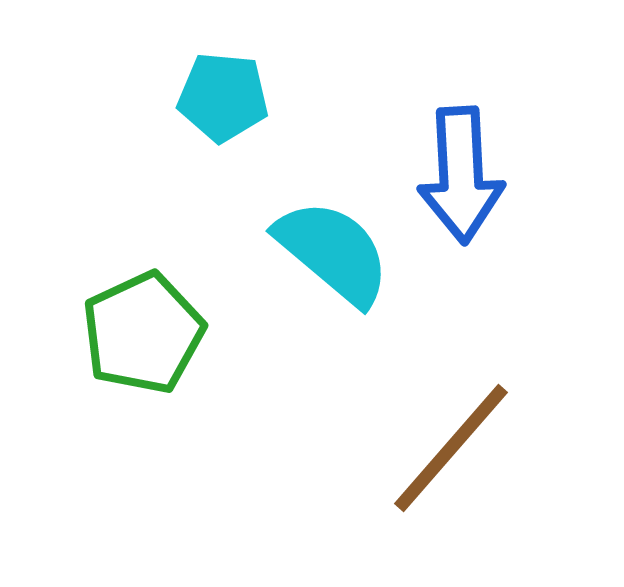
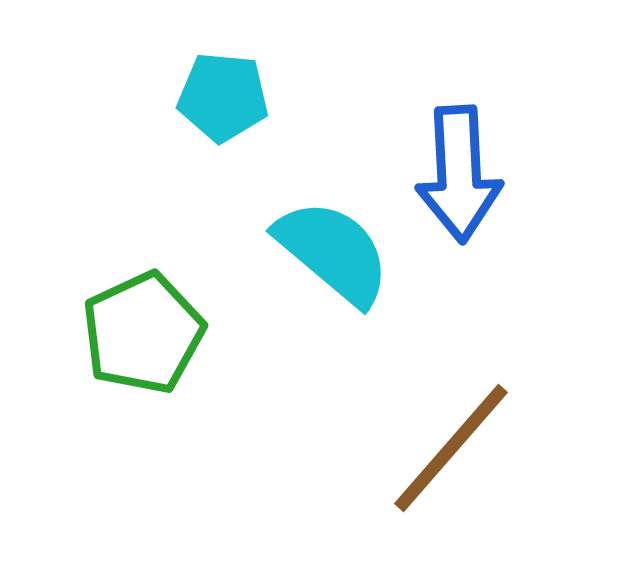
blue arrow: moved 2 px left, 1 px up
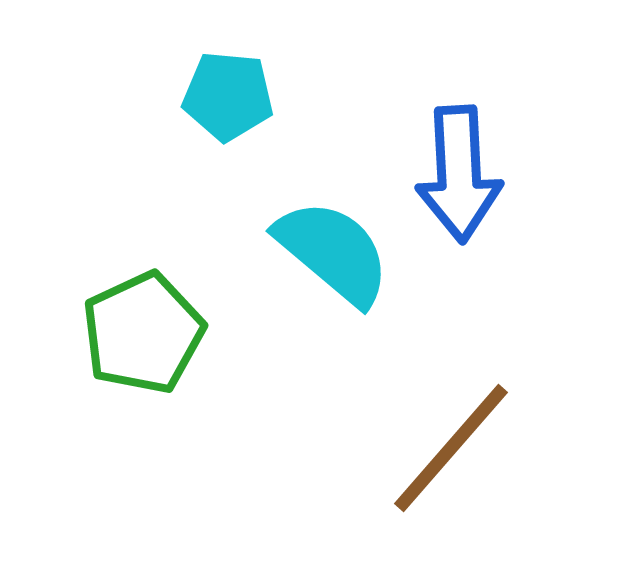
cyan pentagon: moved 5 px right, 1 px up
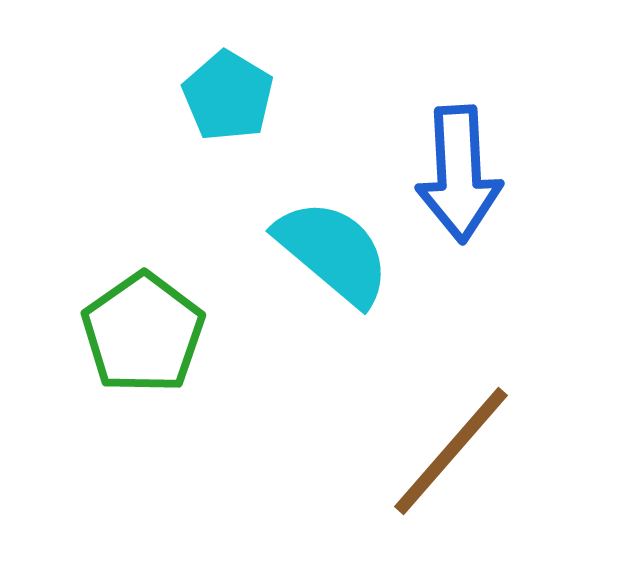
cyan pentagon: rotated 26 degrees clockwise
green pentagon: rotated 10 degrees counterclockwise
brown line: moved 3 px down
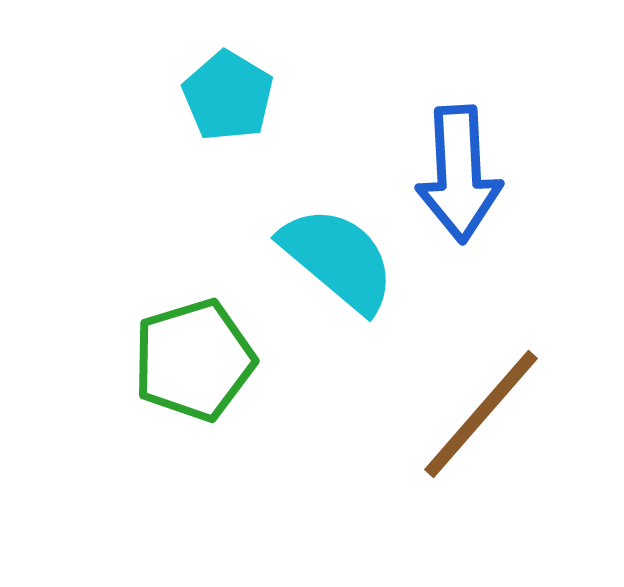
cyan semicircle: moved 5 px right, 7 px down
green pentagon: moved 51 px right, 27 px down; rotated 18 degrees clockwise
brown line: moved 30 px right, 37 px up
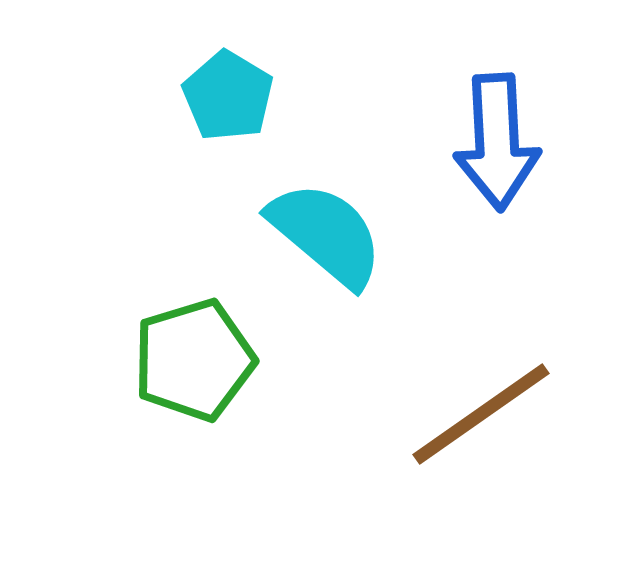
blue arrow: moved 38 px right, 32 px up
cyan semicircle: moved 12 px left, 25 px up
brown line: rotated 14 degrees clockwise
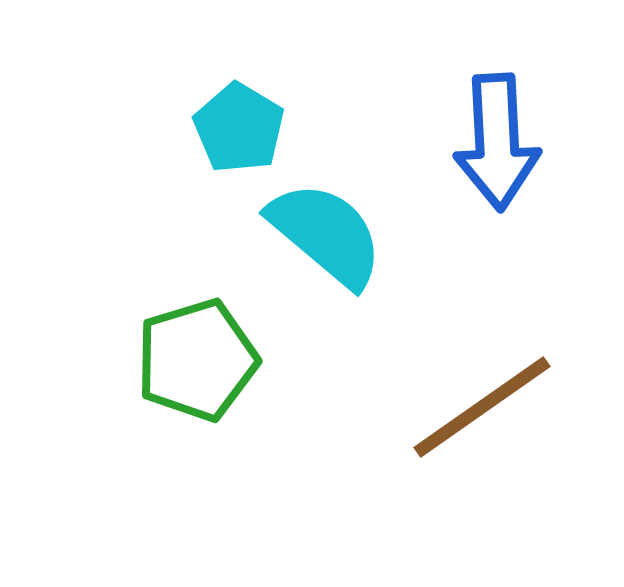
cyan pentagon: moved 11 px right, 32 px down
green pentagon: moved 3 px right
brown line: moved 1 px right, 7 px up
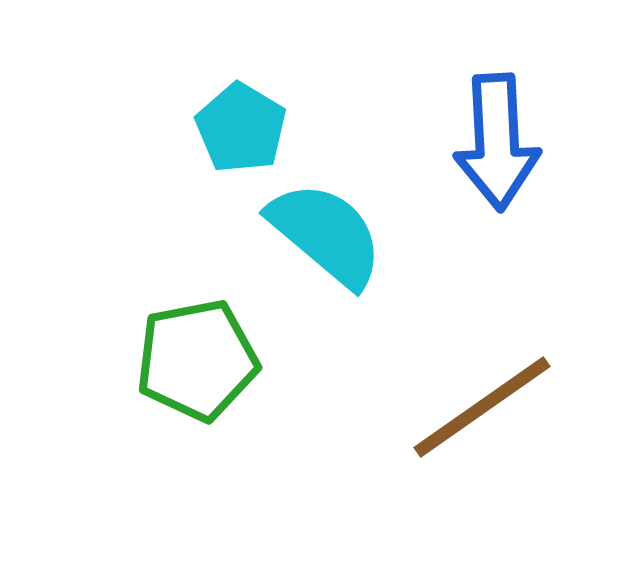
cyan pentagon: moved 2 px right
green pentagon: rotated 6 degrees clockwise
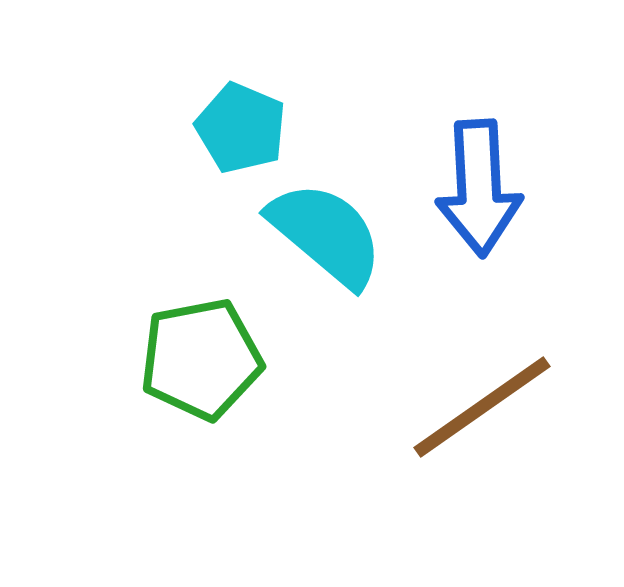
cyan pentagon: rotated 8 degrees counterclockwise
blue arrow: moved 18 px left, 46 px down
green pentagon: moved 4 px right, 1 px up
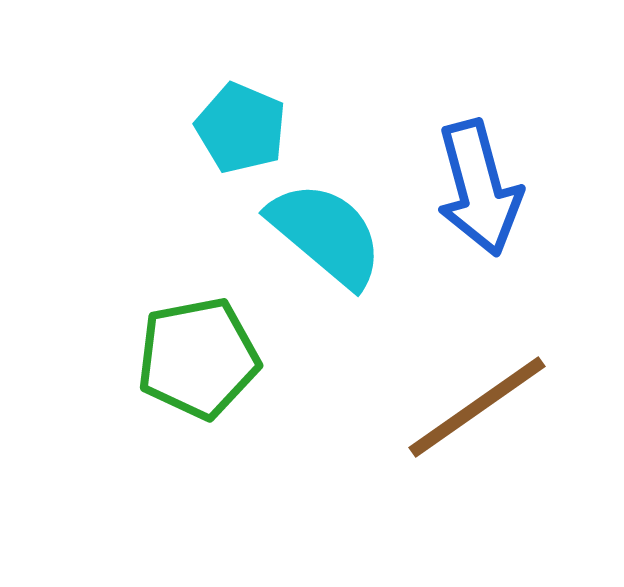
blue arrow: rotated 12 degrees counterclockwise
green pentagon: moved 3 px left, 1 px up
brown line: moved 5 px left
